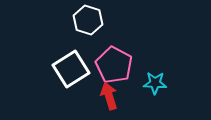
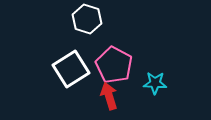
white hexagon: moved 1 px left, 1 px up
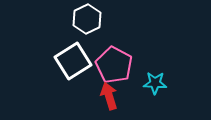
white hexagon: rotated 16 degrees clockwise
white square: moved 2 px right, 8 px up
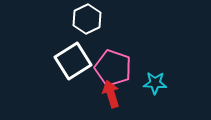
pink pentagon: moved 1 px left, 3 px down; rotated 9 degrees counterclockwise
red arrow: moved 2 px right, 2 px up
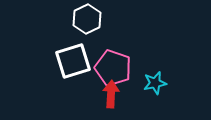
white square: rotated 15 degrees clockwise
cyan star: rotated 15 degrees counterclockwise
red arrow: rotated 20 degrees clockwise
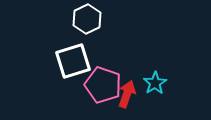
pink pentagon: moved 10 px left, 17 px down
cyan star: rotated 20 degrees counterclockwise
red arrow: moved 16 px right; rotated 16 degrees clockwise
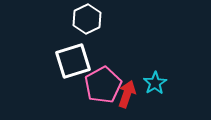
pink pentagon: rotated 24 degrees clockwise
